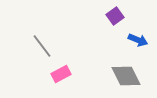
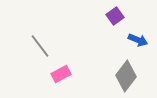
gray line: moved 2 px left
gray diamond: rotated 64 degrees clockwise
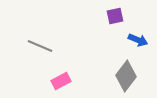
purple square: rotated 24 degrees clockwise
gray line: rotated 30 degrees counterclockwise
pink rectangle: moved 7 px down
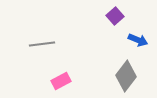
purple square: rotated 30 degrees counterclockwise
gray line: moved 2 px right, 2 px up; rotated 30 degrees counterclockwise
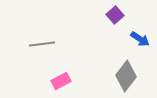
purple square: moved 1 px up
blue arrow: moved 2 px right, 1 px up; rotated 12 degrees clockwise
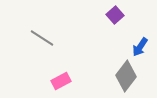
blue arrow: moved 8 px down; rotated 90 degrees clockwise
gray line: moved 6 px up; rotated 40 degrees clockwise
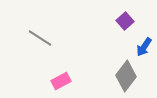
purple square: moved 10 px right, 6 px down
gray line: moved 2 px left
blue arrow: moved 4 px right
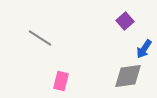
blue arrow: moved 2 px down
gray diamond: moved 2 px right; rotated 44 degrees clockwise
pink rectangle: rotated 48 degrees counterclockwise
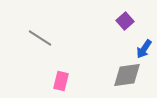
gray diamond: moved 1 px left, 1 px up
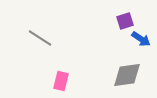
purple square: rotated 24 degrees clockwise
blue arrow: moved 3 px left, 10 px up; rotated 90 degrees counterclockwise
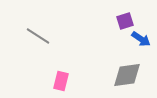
gray line: moved 2 px left, 2 px up
